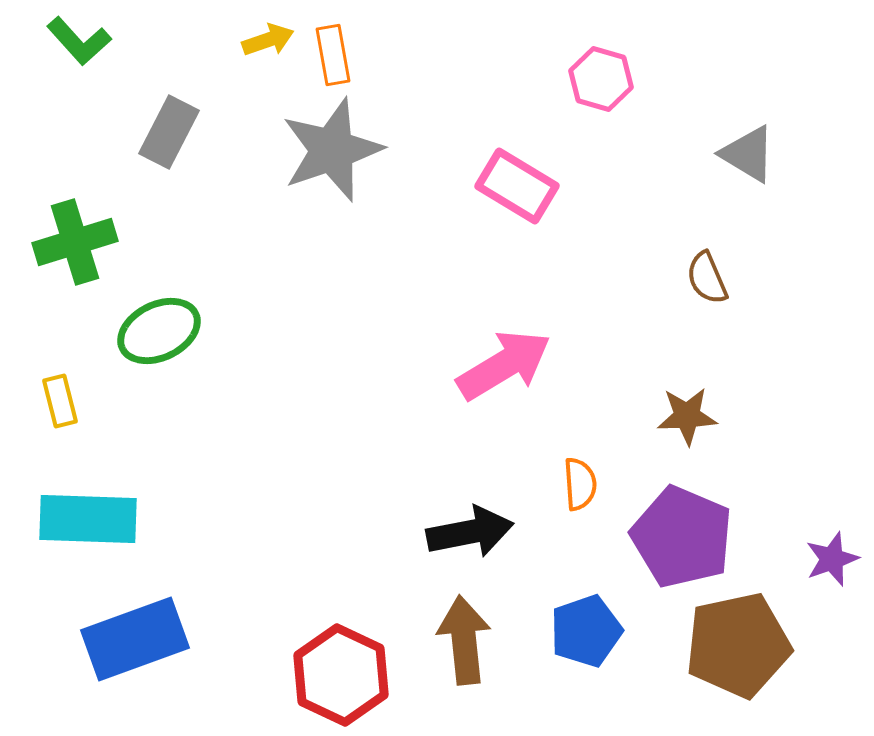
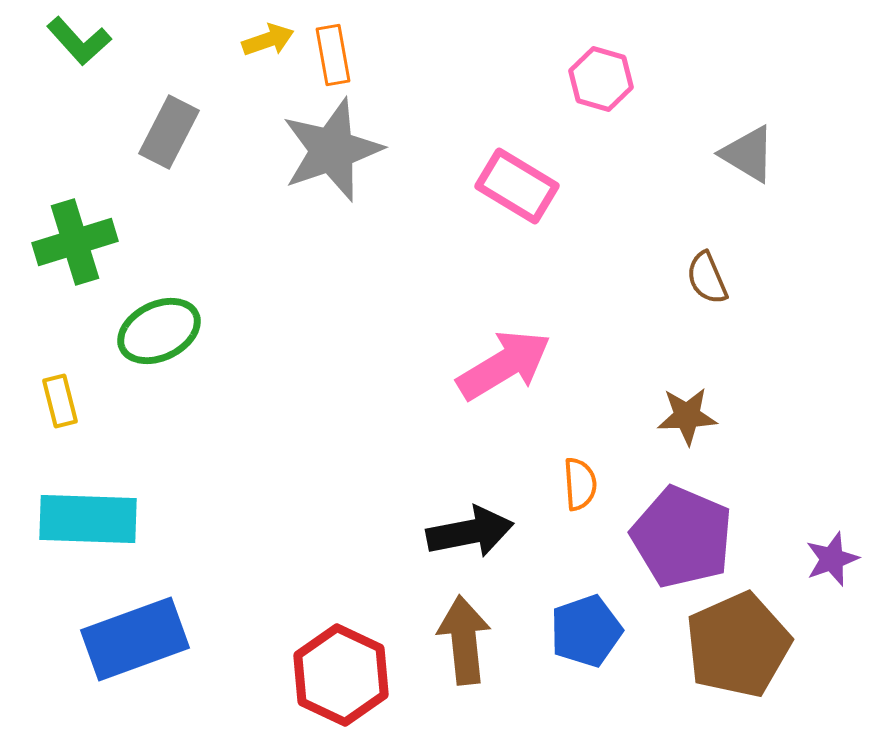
brown pentagon: rotated 12 degrees counterclockwise
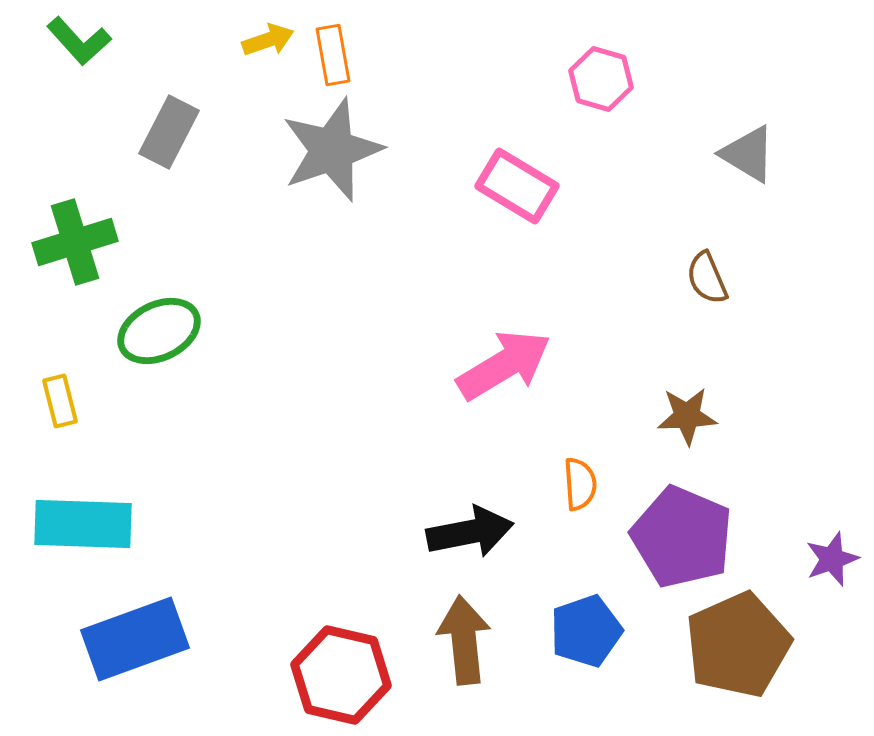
cyan rectangle: moved 5 px left, 5 px down
red hexagon: rotated 12 degrees counterclockwise
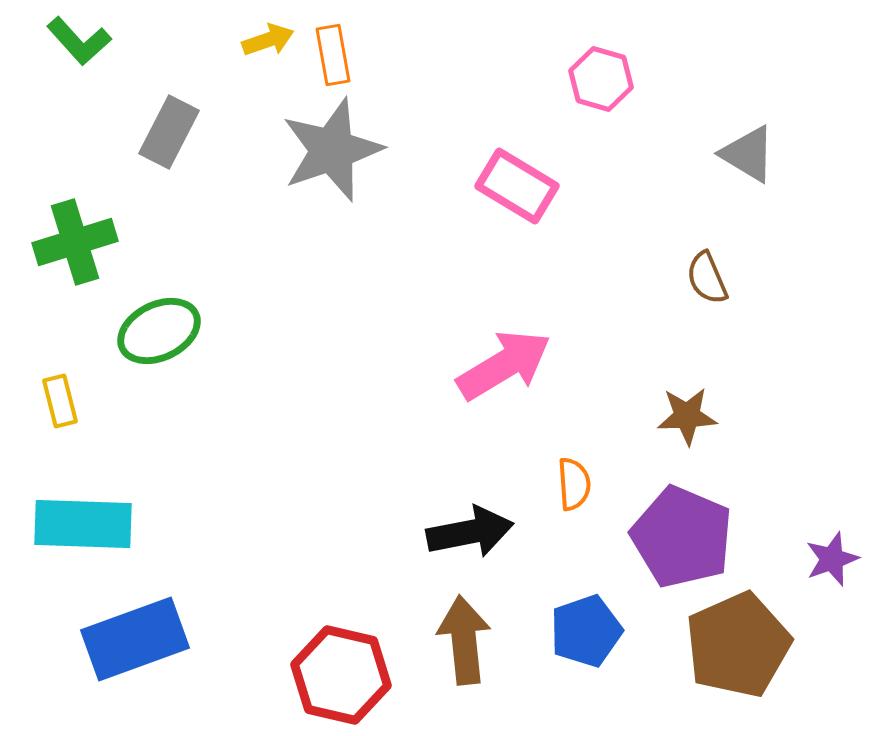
orange semicircle: moved 6 px left
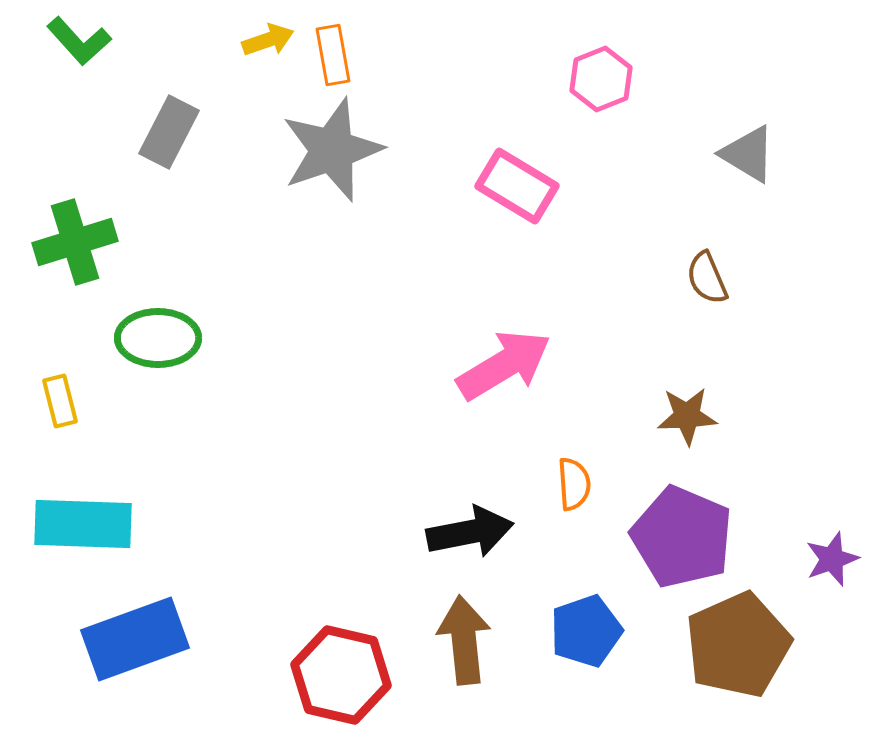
pink hexagon: rotated 22 degrees clockwise
green ellipse: moved 1 px left, 7 px down; rotated 26 degrees clockwise
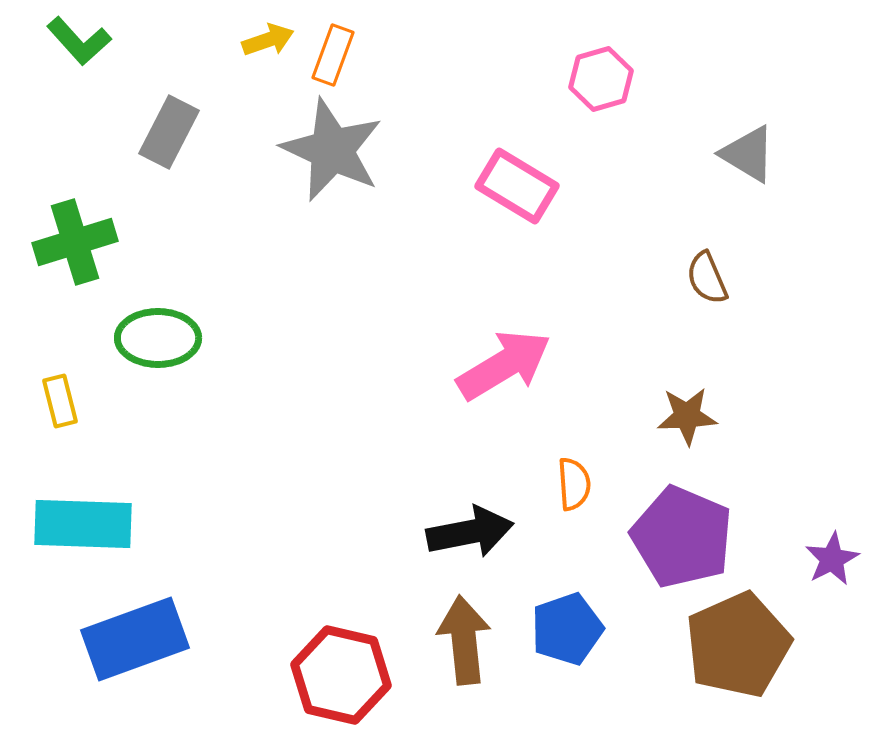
orange rectangle: rotated 30 degrees clockwise
pink hexagon: rotated 6 degrees clockwise
gray star: rotated 28 degrees counterclockwise
purple star: rotated 8 degrees counterclockwise
blue pentagon: moved 19 px left, 2 px up
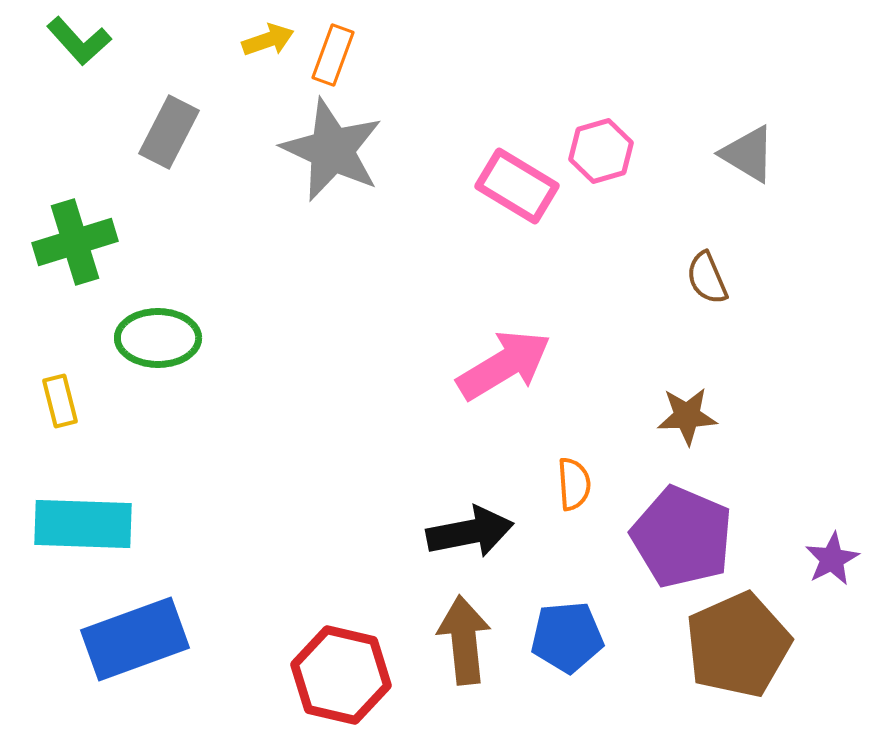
pink hexagon: moved 72 px down
blue pentagon: moved 8 px down; rotated 14 degrees clockwise
